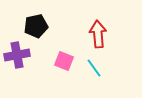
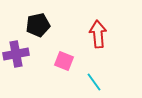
black pentagon: moved 2 px right, 1 px up
purple cross: moved 1 px left, 1 px up
cyan line: moved 14 px down
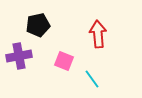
purple cross: moved 3 px right, 2 px down
cyan line: moved 2 px left, 3 px up
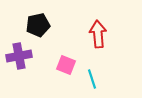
pink square: moved 2 px right, 4 px down
cyan line: rotated 18 degrees clockwise
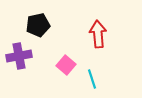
pink square: rotated 18 degrees clockwise
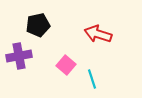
red arrow: rotated 68 degrees counterclockwise
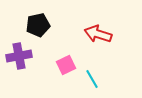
pink square: rotated 24 degrees clockwise
cyan line: rotated 12 degrees counterclockwise
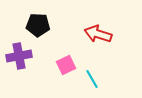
black pentagon: rotated 15 degrees clockwise
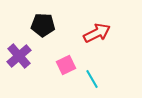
black pentagon: moved 5 px right
red arrow: moved 1 px left, 1 px up; rotated 136 degrees clockwise
purple cross: rotated 30 degrees counterclockwise
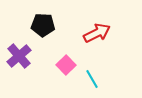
pink square: rotated 18 degrees counterclockwise
